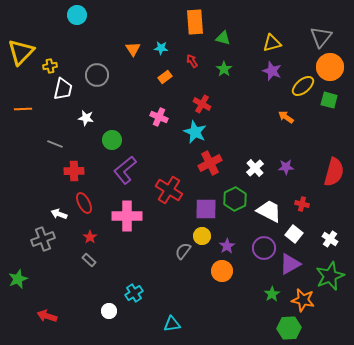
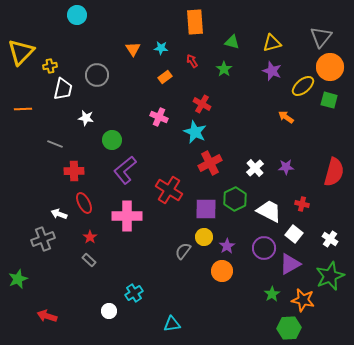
green triangle at (223, 38): moved 9 px right, 4 px down
yellow circle at (202, 236): moved 2 px right, 1 px down
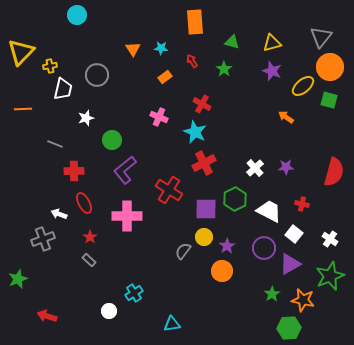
white star at (86, 118): rotated 28 degrees counterclockwise
red cross at (210, 163): moved 6 px left
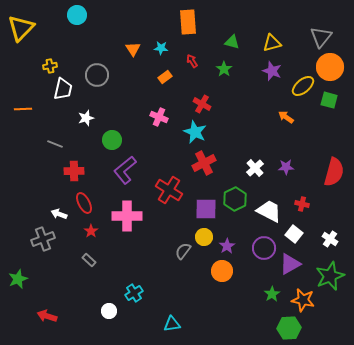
orange rectangle at (195, 22): moved 7 px left
yellow triangle at (21, 52): moved 24 px up
red star at (90, 237): moved 1 px right, 6 px up
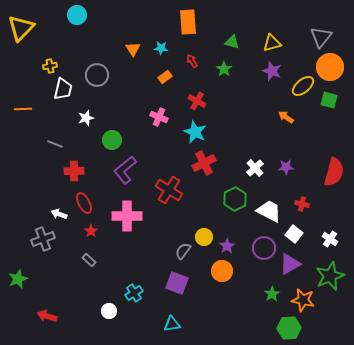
red cross at (202, 104): moved 5 px left, 3 px up
purple square at (206, 209): moved 29 px left, 74 px down; rotated 20 degrees clockwise
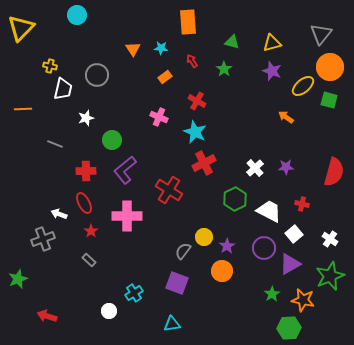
gray triangle at (321, 37): moved 3 px up
yellow cross at (50, 66): rotated 24 degrees clockwise
red cross at (74, 171): moved 12 px right
white square at (294, 234): rotated 12 degrees clockwise
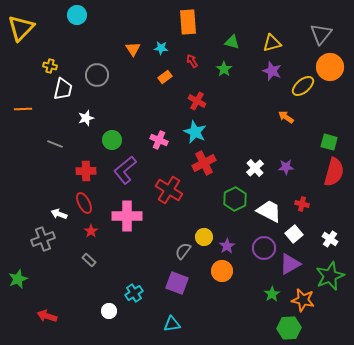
green square at (329, 100): moved 42 px down
pink cross at (159, 117): moved 23 px down
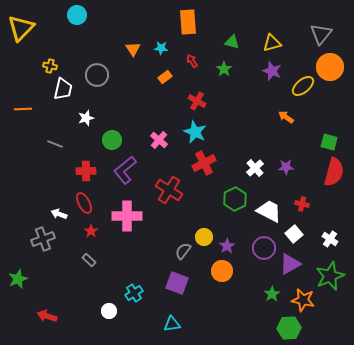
pink cross at (159, 140): rotated 18 degrees clockwise
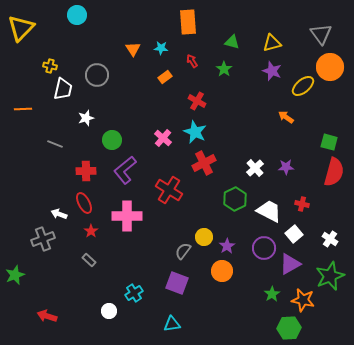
gray triangle at (321, 34): rotated 15 degrees counterclockwise
pink cross at (159, 140): moved 4 px right, 2 px up
green star at (18, 279): moved 3 px left, 4 px up
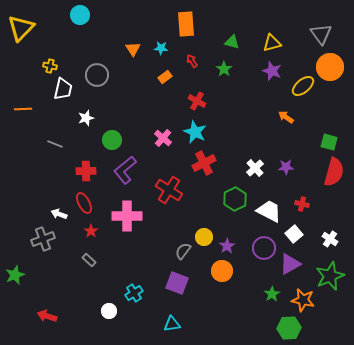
cyan circle at (77, 15): moved 3 px right
orange rectangle at (188, 22): moved 2 px left, 2 px down
